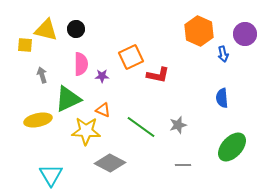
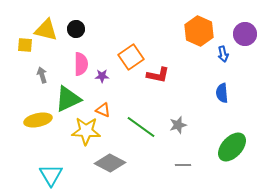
orange square: rotated 10 degrees counterclockwise
blue semicircle: moved 5 px up
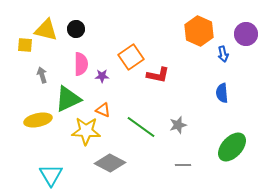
purple circle: moved 1 px right
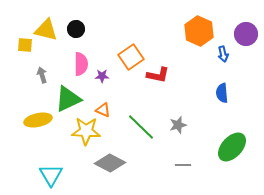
green line: rotated 8 degrees clockwise
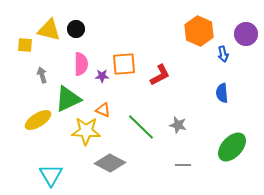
yellow triangle: moved 3 px right
orange square: moved 7 px left, 7 px down; rotated 30 degrees clockwise
red L-shape: moved 2 px right; rotated 40 degrees counterclockwise
yellow ellipse: rotated 20 degrees counterclockwise
gray star: rotated 30 degrees clockwise
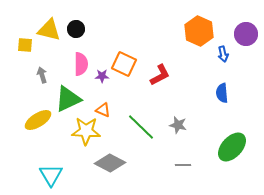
orange square: rotated 30 degrees clockwise
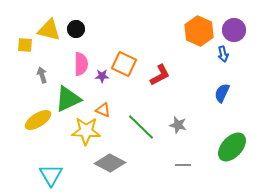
purple circle: moved 12 px left, 4 px up
blue semicircle: rotated 30 degrees clockwise
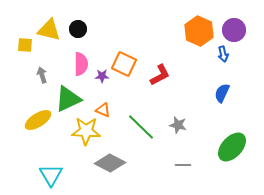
black circle: moved 2 px right
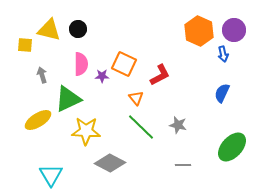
orange triangle: moved 33 px right, 12 px up; rotated 28 degrees clockwise
